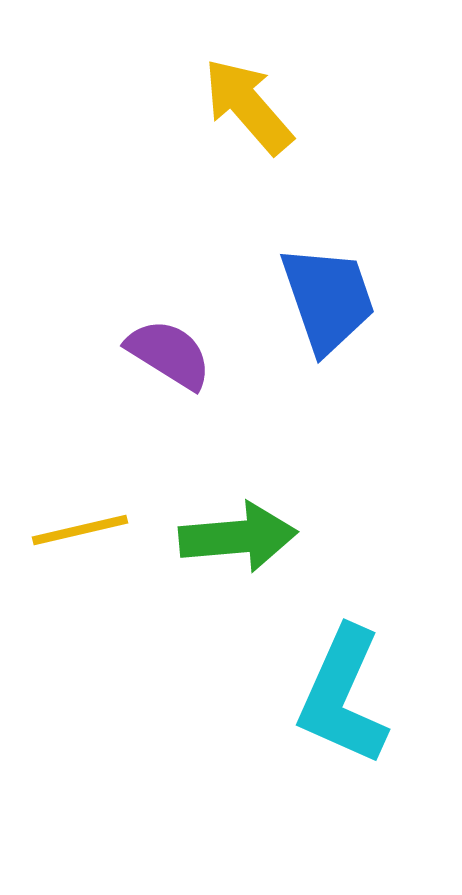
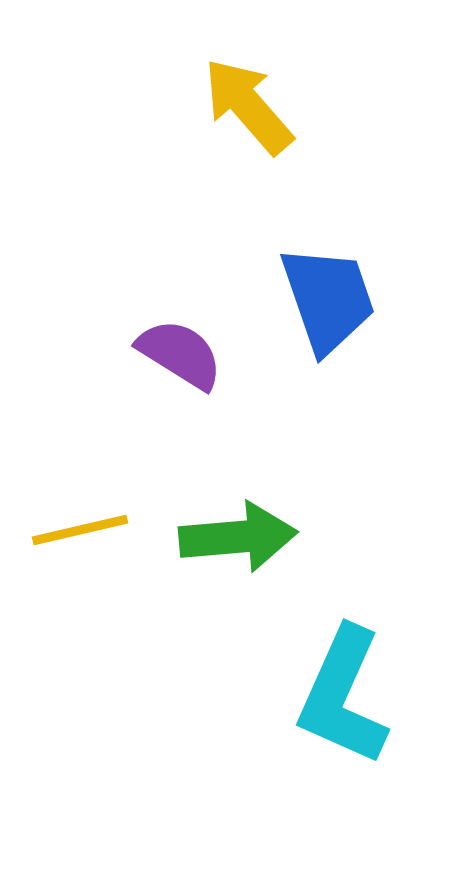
purple semicircle: moved 11 px right
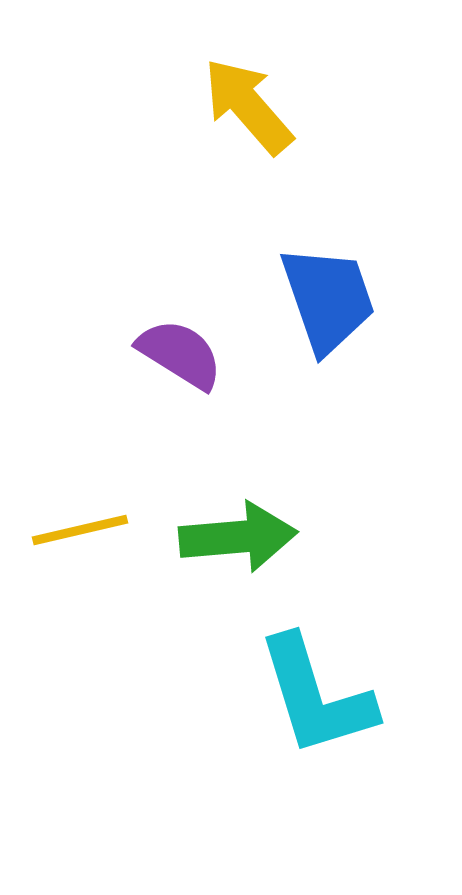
cyan L-shape: moved 27 px left; rotated 41 degrees counterclockwise
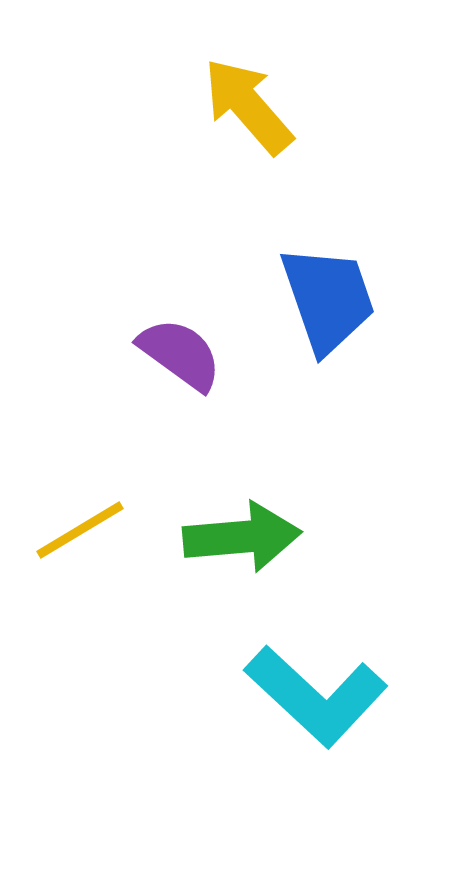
purple semicircle: rotated 4 degrees clockwise
yellow line: rotated 18 degrees counterclockwise
green arrow: moved 4 px right
cyan L-shape: rotated 30 degrees counterclockwise
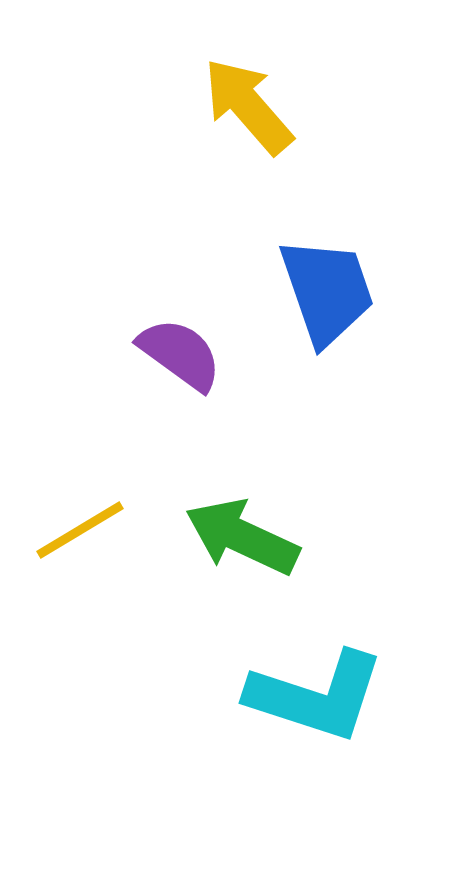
blue trapezoid: moved 1 px left, 8 px up
green arrow: rotated 150 degrees counterclockwise
cyan L-shape: rotated 25 degrees counterclockwise
